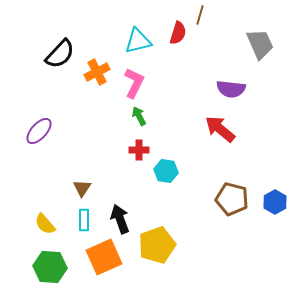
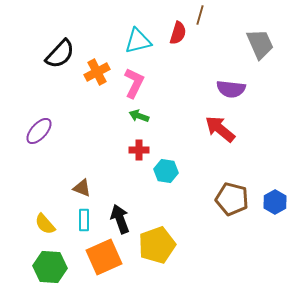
green arrow: rotated 42 degrees counterclockwise
brown triangle: rotated 42 degrees counterclockwise
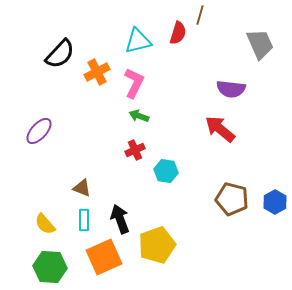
red cross: moved 4 px left; rotated 24 degrees counterclockwise
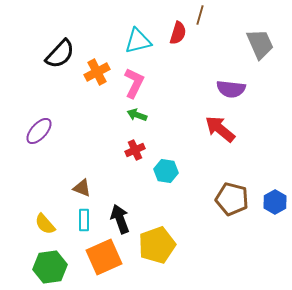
green arrow: moved 2 px left, 1 px up
green hexagon: rotated 12 degrees counterclockwise
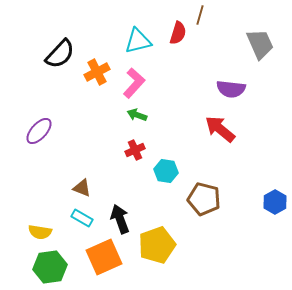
pink L-shape: rotated 16 degrees clockwise
brown pentagon: moved 28 px left
cyan rectangle: moved 2 px left, 2 px up; rotated 60 degrees counterclockwise
yellow semicircle: moved 5 px left, 8 px down; rotated 40 degrees counterclockwise
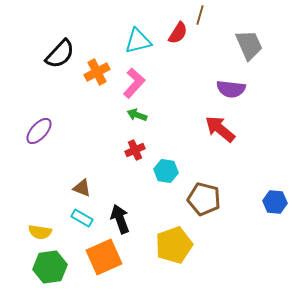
red semicircle: rotated 15 degrees clockwise
gray trapezoid: moved 11 px left, 1 px down
blue hexagon: rotated 25 degrees counterclockwise
yellow pentagon: moved 17 px right
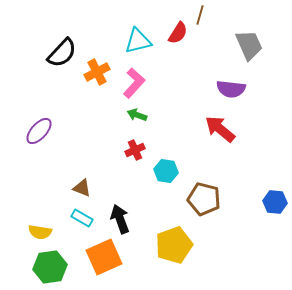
black semicircle: moved 2 px right, 1 px up
